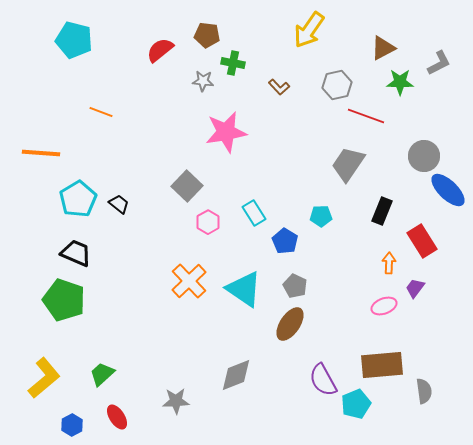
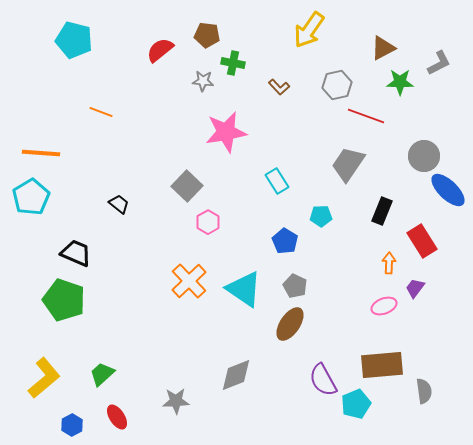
cyan pentagon at (78, 199): moved 47 px left, 2 px up
cyan rectangle at (254, 213): moved 23 px right, 32 px up
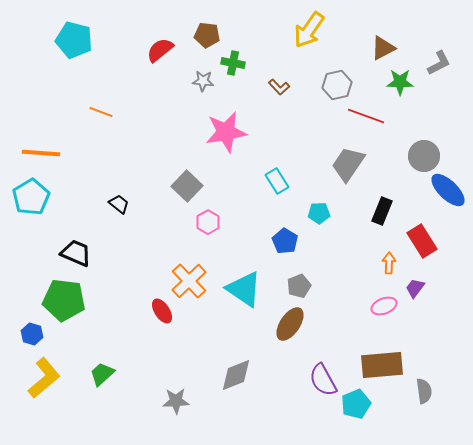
cyan pentagon at (321, 216): moved 2 px left, 3 px up
gray pentagon at (295, 286): moved 4 px right; rotated 25 degrees clockwise
green pentagon at (64, 300): rotated 12 degrees counterclockwise
red ellipse at (117, 417): moved 45 px right, 106 px up
blue hexagon at (72, 425): moved 40 px left, 91 px up; rotated 15 degrees counterclockwise
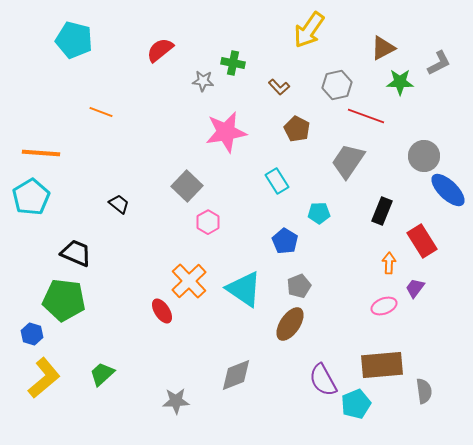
brown pentagon at (207, 35): moved 90 px right, 94 px down; rotated 20 degrees clockwise
gray trapezoid at (348, 164): moved 3 px up
